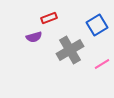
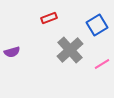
purple semicircle: moved 22 px left, 15 px down
gray cross: rotated 12 degrees counterclockwise
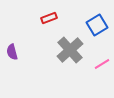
purple semicircle: rotated 91 degrees clockwise
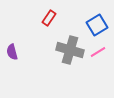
red rectangle: rotated 35 degrees counterclockwise
gray cross: rotated 32 degrees counterclockwise
pink line: moved 4 px left, 12 px up
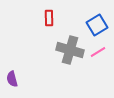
red rectangle: rotated 35 degrees counterclockwise
purple semicircle: moved 27 px down
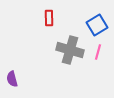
pink line: rotated 42 degrees counterclockwise
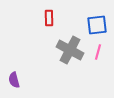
blue square: rotated 25 degrees clockwise
gray cross: rotated 12 degrees clockwise
purple semicircle: moved 2 px right, 1 px down
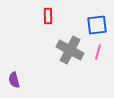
red rectangle: moved 1 px left, 2 px up
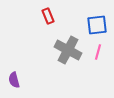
red rectangle: rotated 21 degrees counterclockwise
gray cross: moved 2 px left
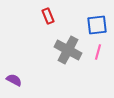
purple semicircle: rotated 133 degrees clockwise
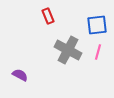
purple semicircle: moved 6 px right, 5 px up
